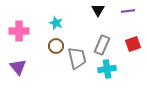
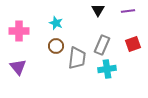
gray trapezoid: rotated 20 degrees clockwise
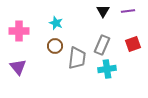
black triangle: moved 5 px right, 1 px down
brown circle: moved 1 px left
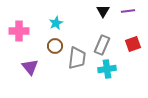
cyan star: rotated 24 degrees clockwise
purple triangle: moved 12 px right
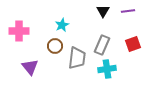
cyan star: moved 6 px right, 2 px down
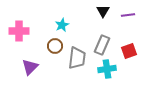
purple line: moved 4 px down
red square: moved 4 px left, 7 px down
purple triangle: rotated 24 degrees clockwise
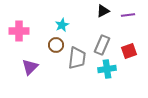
black triangle: rotated 32 degrees clockwise
brown circle: moved 1 px right, 1 px up
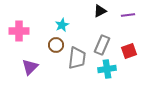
black triangle: moved 3 px left
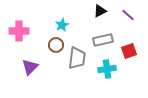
purple line: rotated 48 degrees clockwise
gray rectangle: moved 1 px right, 5 px up; rotated 54 degrees clockwise
